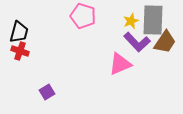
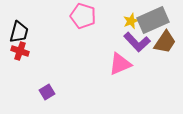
gray rectangle: rotated 64 degrees clockwise
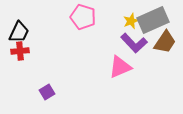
pink pentagon: moved 1 px down
black trapezoid: rotated 10 degrees clockwise
purple L-shape: moved 3 px left, 1 px down
red cross: rotated 24 degrees counterclockwise
pink triangle: moved 3 px down
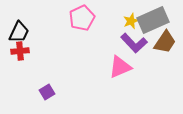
pink pentagon: moved 1 px left, 1 px down; rotated 30 degrees clockwise
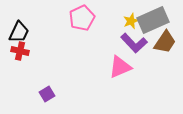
red cross: rotated 18 degrees clockwise
purple square: moved 2 px down
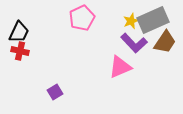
purple square: moved 8 px right, 2 px up
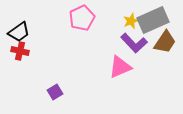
black trapezoid: rotated 30 degrees clockwise
